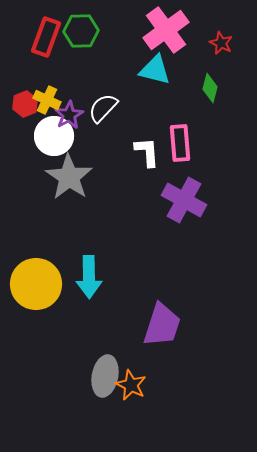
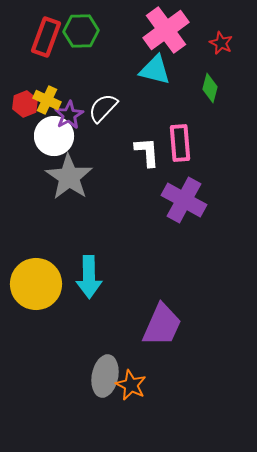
purple trapezoid: rotated 6 degrees clockwise
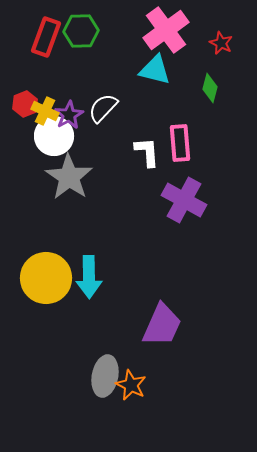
yellow cross: moved 2 px left, 11 px down
yellow circle: moved 10 px right, 6 px up
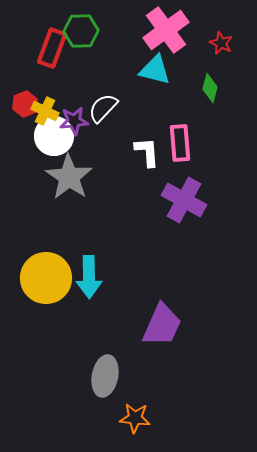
red rectangle: moved 6 px right, 11 px down
purple star: moved 5 px right, 6 px down; rotated 24 degrees clockwise
orange star: moved 4 px right, 33 px down; rotated 20 degrees counterclockwise
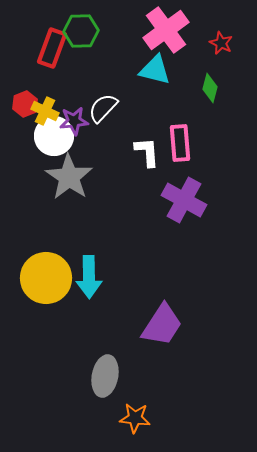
purple trapezoid: rotated 9 degrees clockwise
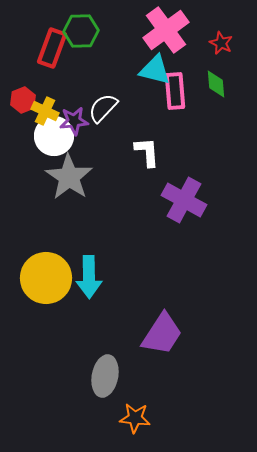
green diamond: moved 6 px right, 4 px up; rotated 20 degrees counterclockwise
red hexagon: moved 2 px left, 4 px up
pink rectangle: moved 5 px left, 52 px up
purple trapezoid: moved 9 px down
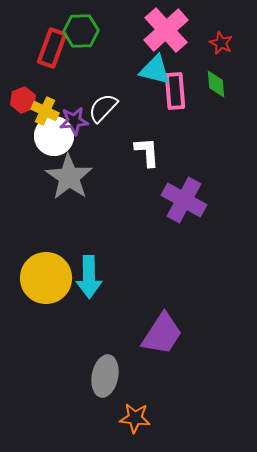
pink cross: rotated 6 degrees counterclockwise
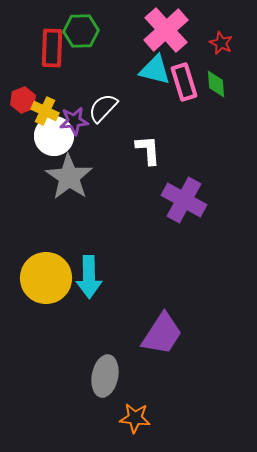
red rectangle: rotated 18 degrees counterclockwise
pink rectangle: moved 9 px right, 9 px up; rotated 12 degrees counterclockwise
white L-shape: moved 1 px right, 2 px up
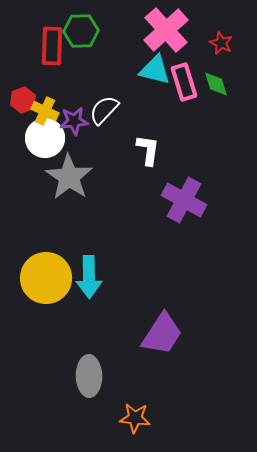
red rectangle: moved 2 px up
green diamond: rotated 12 degrees counterclockwise
white semicircle: moved 1 px right, 2 px down
white circle: moved 9 px left, 2 px down
white L-shape: rotated 12 degrees clockwise
gray ellipse: moved 16 px left; rotated 12 degrees counterclockwise
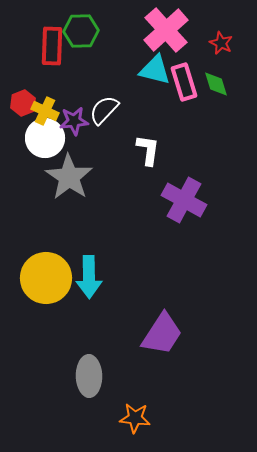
red hexagon: moved 3 px down
